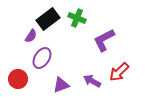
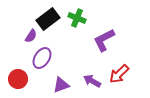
red arrow: moved 2 px down
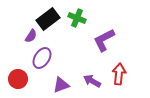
red arrow: rotated 140 degrees clockwise
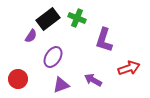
purple L-shape: rotated 45 degrees counterclockwise
purple ellipse: moved 11 px right, 1 px up
red arrow: moved 10 px right, 6 px up; rotated 65 degrees clockwise
purple arrow: moved 1 px right, 1 px up
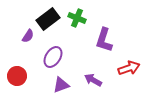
purple semicircle: moved 3 px left
red circle: moved 1 px left, 3 px up
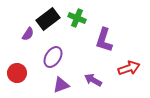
purple semicircle: moved 2 px up
red circle: moved 3 px up
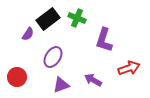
red circle: moved 4 px down
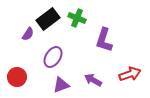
red arrow: moved 1 px right, 6 px down
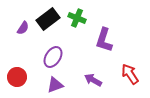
purple semicircle: moved 5 px left, 6 px up
red arrow: rotated 105 degrees counterclockwise
purple triangle: moved 6 px left
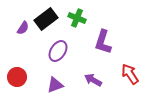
black rectangle: moved 2 px left
purple L-shape: moved 1 px left, 2 px down
purple ellipse: moved 5 px right, 6 px up
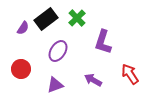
green cross: rotated 24 degrees clockwise
red circle: moved 4 px right, 8 px up
